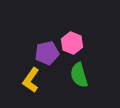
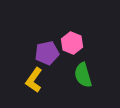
green semicircle: moved 4 px right
yellow L-shape: moved 3 px right
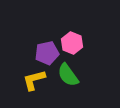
green semicircle: moved 15 px left; rotated 20 degrees counterclockwise
yellow L-shape: rotated 40 degrees clockwise
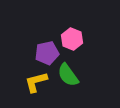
pink hexagon: moved 4 px up
yellow L-shape: moved 2 px right, 2 px down
